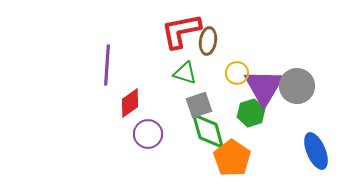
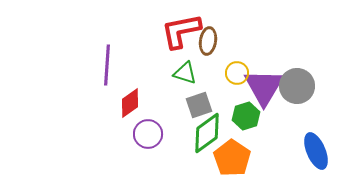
green hexagon: moved 5 px left, 3 px down
green diamond: moved 1 px left, 2 px down; rotated 69 degrees clockwise
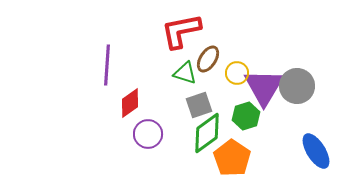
brown ellipse: moved 18 px down; rotated 24 degrees clockwise
blue ellipse: rotated 9 degrees counterclockwise
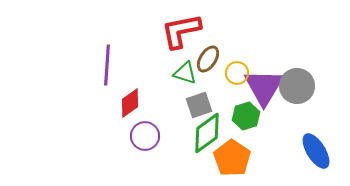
purple circle: moved 3 px left, 2 px down
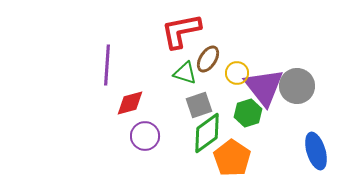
purple triangle: rotated 9 degrees counterclockwise
red diamond: rotated 20 degrees clockwise
green hexagon: moved 2 px right, 3 px up
blue ellipse: rotated 15 degrees clockwise
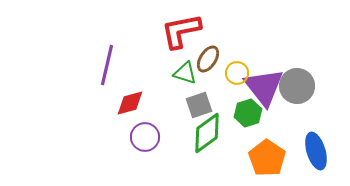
purple line: rotated 9 degrees clockwise
purple circle: moved 1 px down
orange pentagon: moved 35 px right
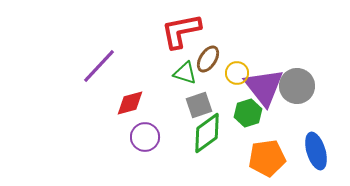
purple line: moved 8 px left, 1 px down; rotated 30 degrees clockwise
orange pentagon: rotated 30 degrees clockwise
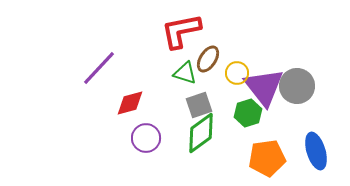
purple line: moved 2 px down
green diamond: moved 6 px left
purple circle: moved 1 px right, 1 px down
